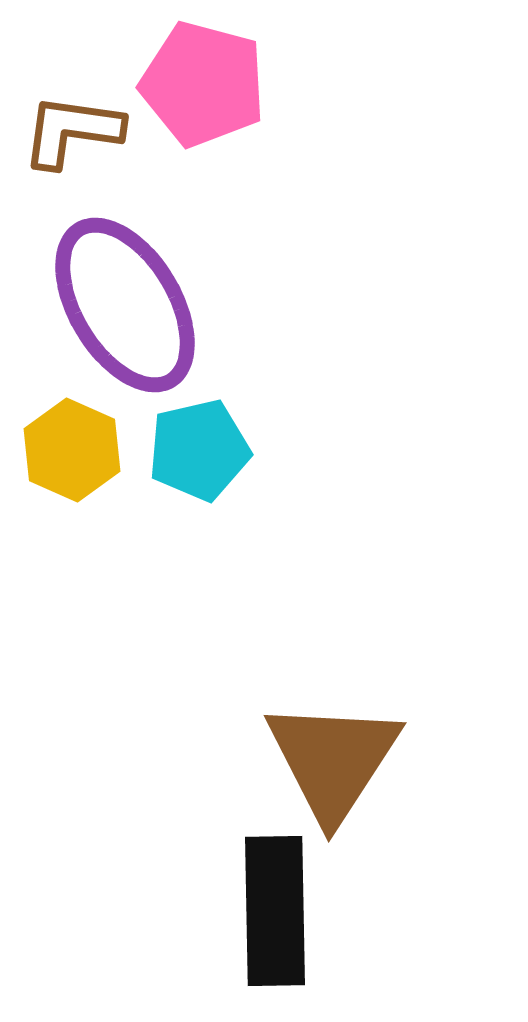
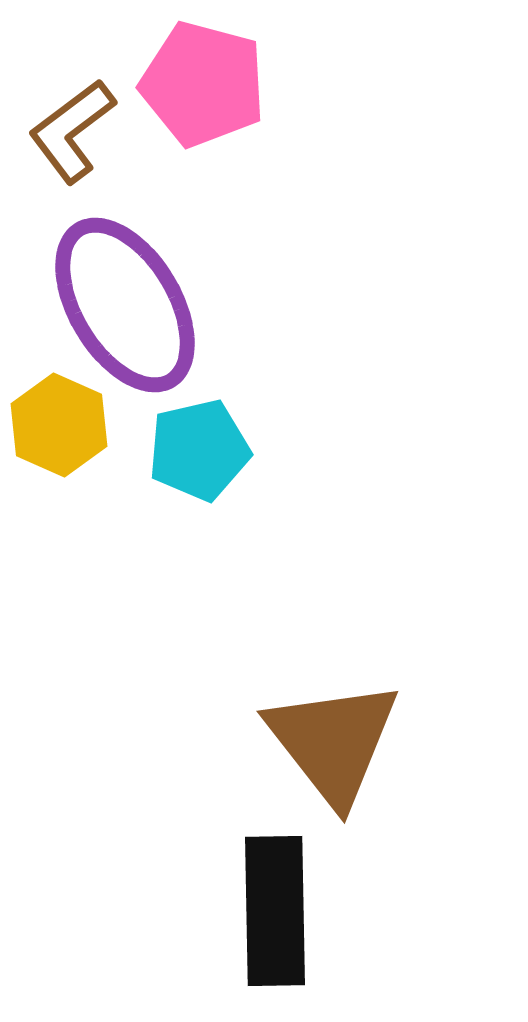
brown L-shape: rotated 45 degrees counterclockwise
yellow hexagon: moved 13 px left, 25 px up
brown triangle: moved 18 px up; rotated 11 degrees counterclockwise
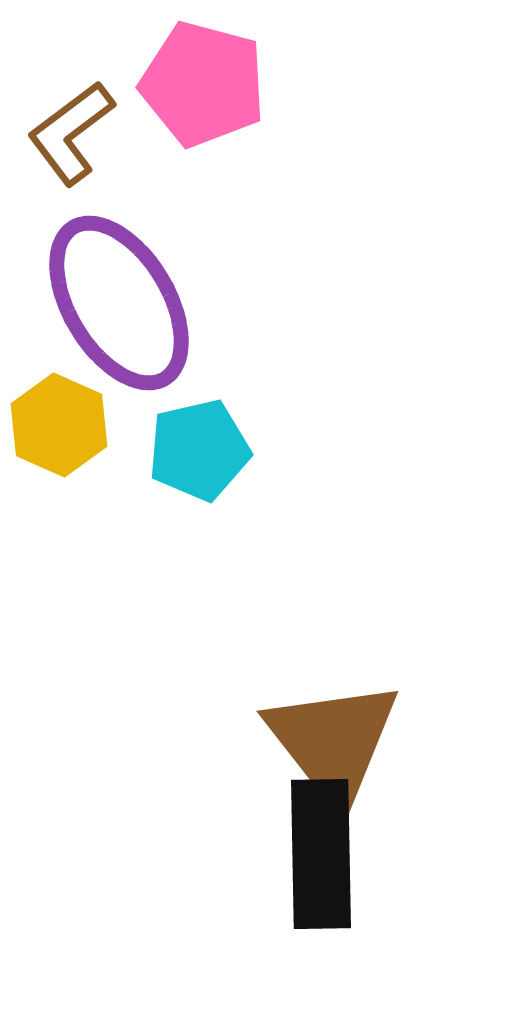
brown L-shape: moved 1 px left, 2 px down
purple ellipse: moved 6 px left, 2 px up
black rectangle: moved 46 px right, 57 px up
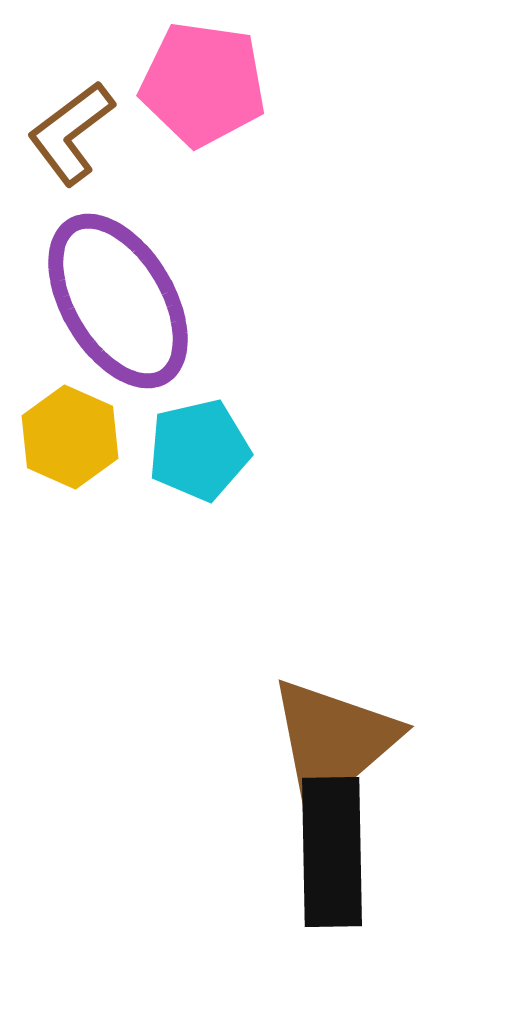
pink pentagon: rotated 7 degrees counterclockwise
purple ellipse: moved 1 px left, 2 px up
yellow hexagon: moved 11 px right, 12 px down
brown triangle: rotated 27 degrees clockwise
black rectangle: moved 11 px right, 2 px up
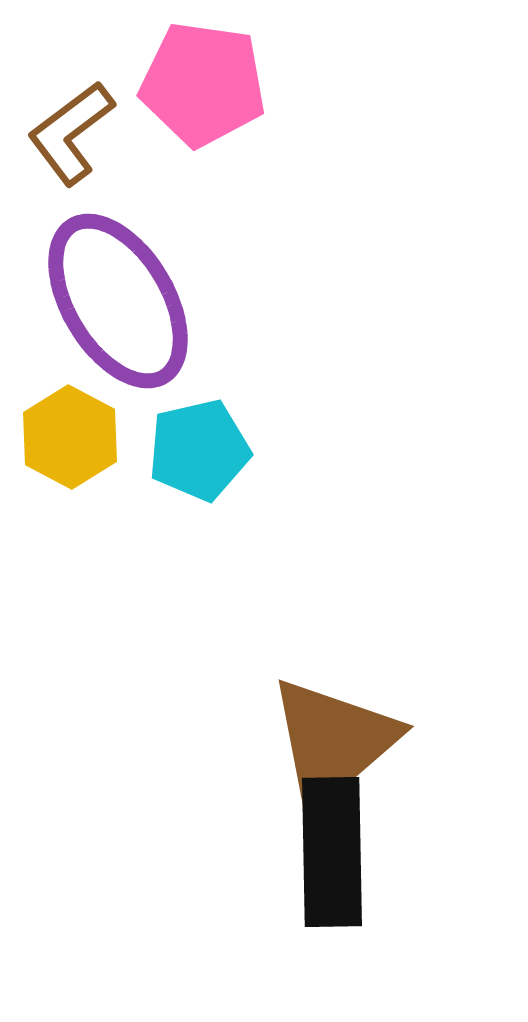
yellow hexagon: rotated 4 degrees clockwise
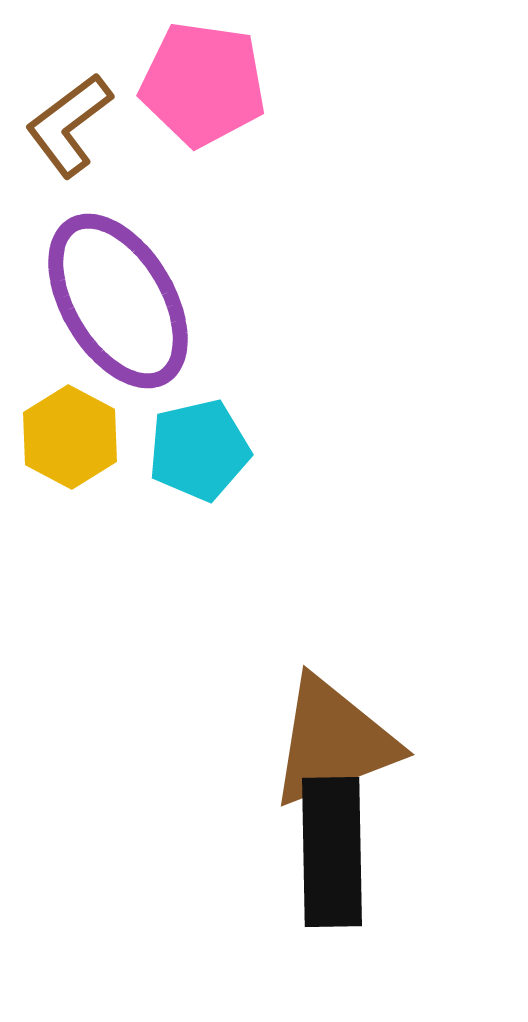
brown L-shape: moved 2 px left, 8 px up
brown triangle: rotated 20 degrees clockwise
